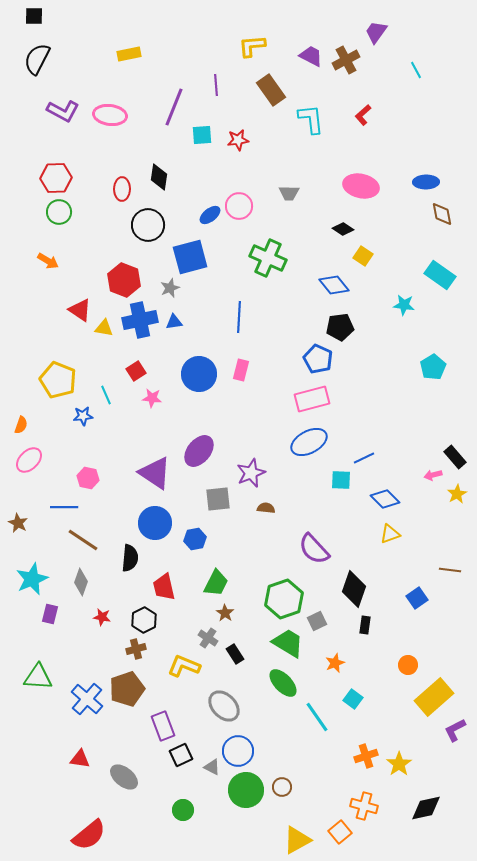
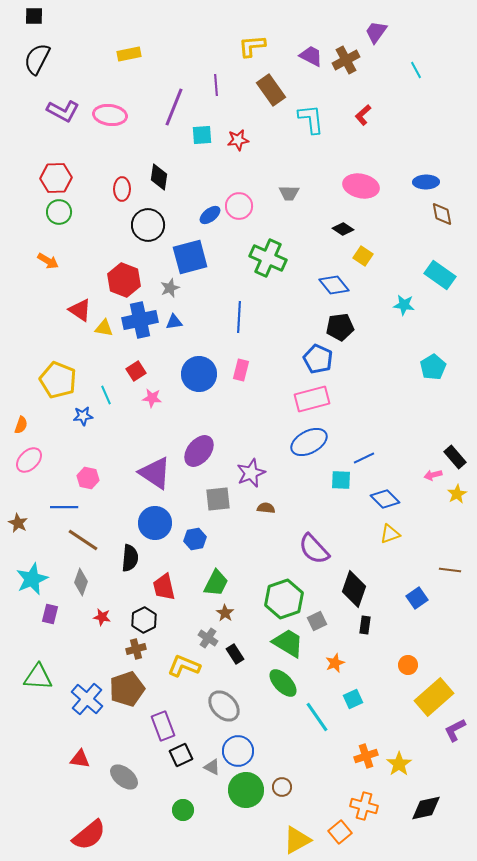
cyan square at (353, 699): rotated 30 degrees clockwise
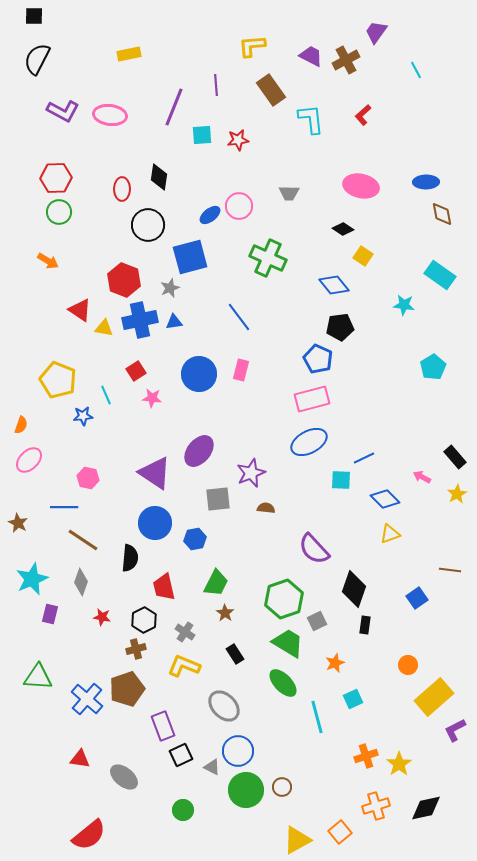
blue line at (239, 317): rotated 40 degrees counterclockwise
pink arrow at (433, 475): moved 11 px left, 2 px down; rotated 42 degrees clockwise
gray cross at (208, 638): moved 23 px left, 6 px up
cyan line at (317, 717): rotated 20 degrees clockwise
orange cross at (364, 806): moved 12 px right; rotated 32 degrees counterclockwise
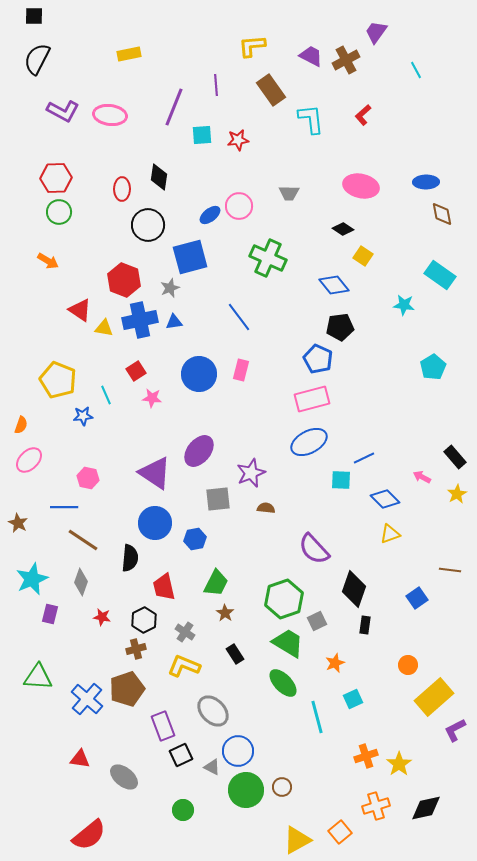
gray ellipse at (224, 706): moved 11 px left, 5 px down
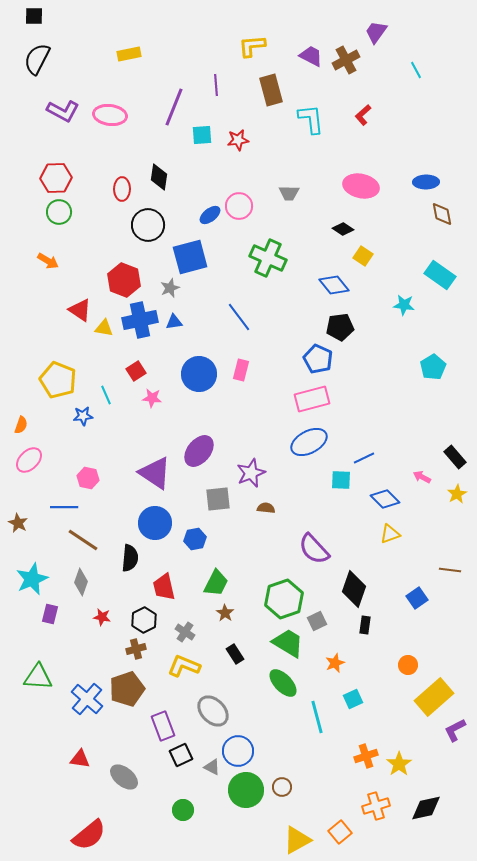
brown rectangle at (271, 90): rotated 20 degrees clockwise
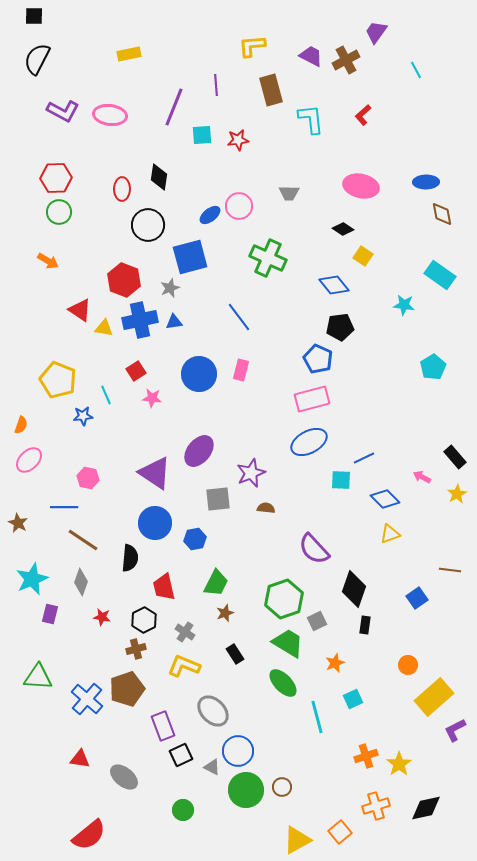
brown star at (225, 613): rotated 18 degrees clockwise
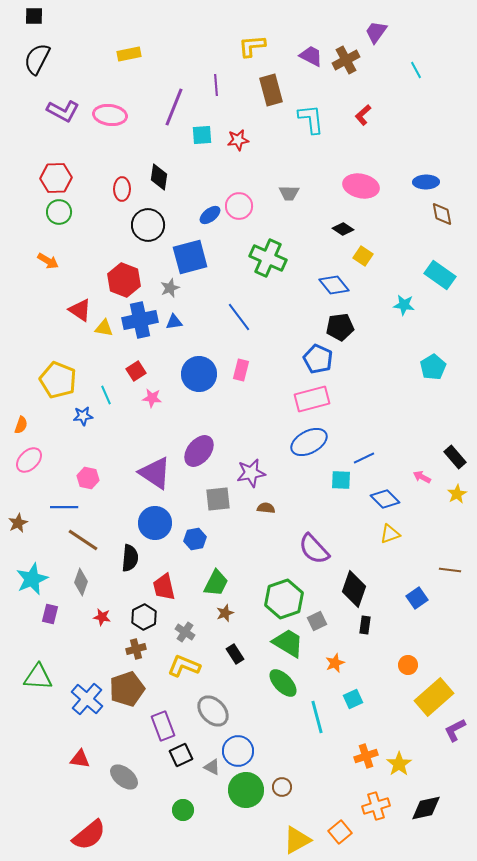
purple star at (251, 473): rotated 12 degrees clockwise
brown star at (18, 523): rotated 18 degrees clockwise
black hexagon at (144, 620): moved 3 px up
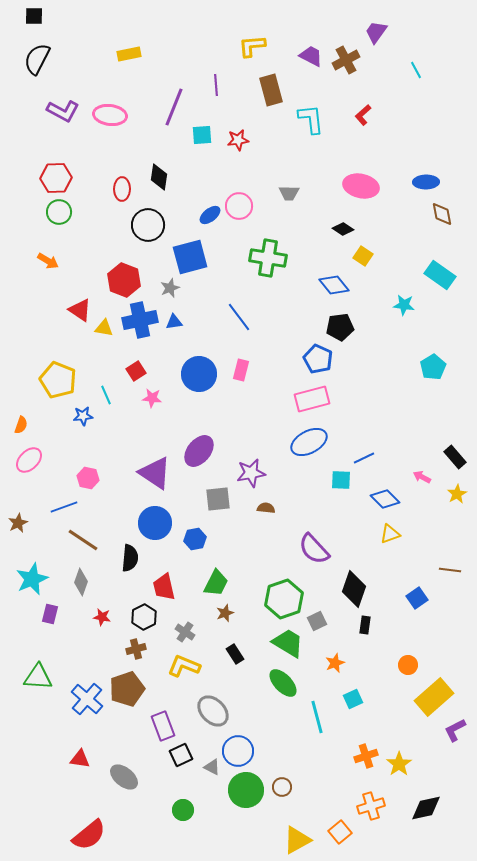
green cross at (268, 258): rotated 15 degrees counterclockwise
blue line at (64, 507): rotated 20 degrees counterclockwise
orange cross at (376, 806): moved 5 px left
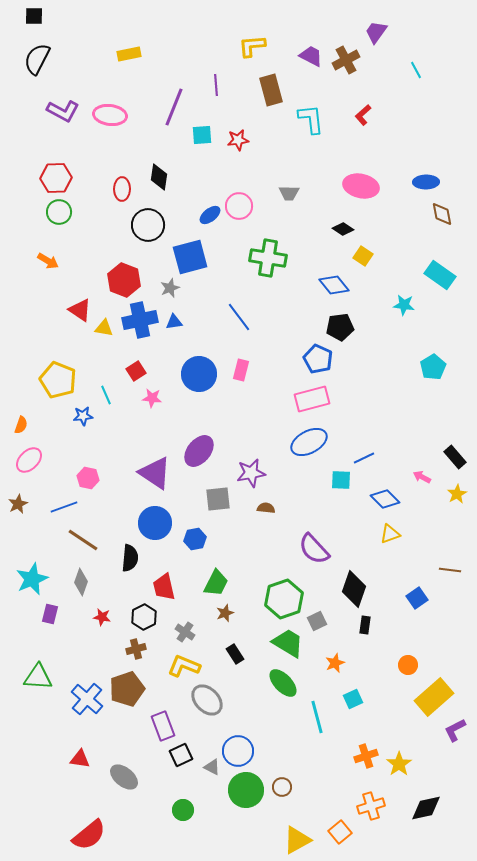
brown star at (18, 523): moved 19 px up
gray ellipse at (213, 711): moved 6 px left, 11 px up
